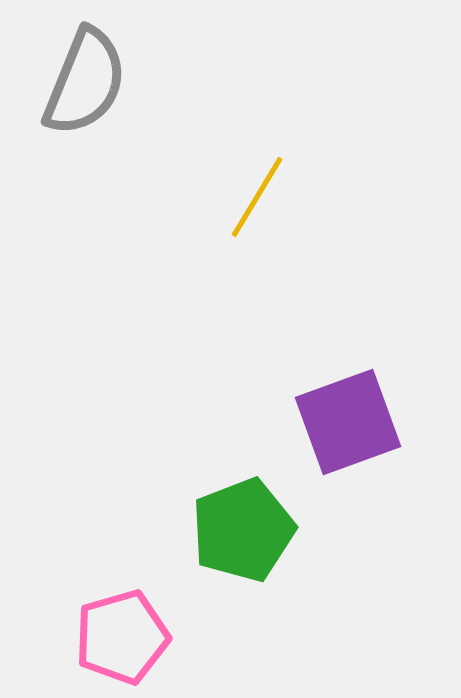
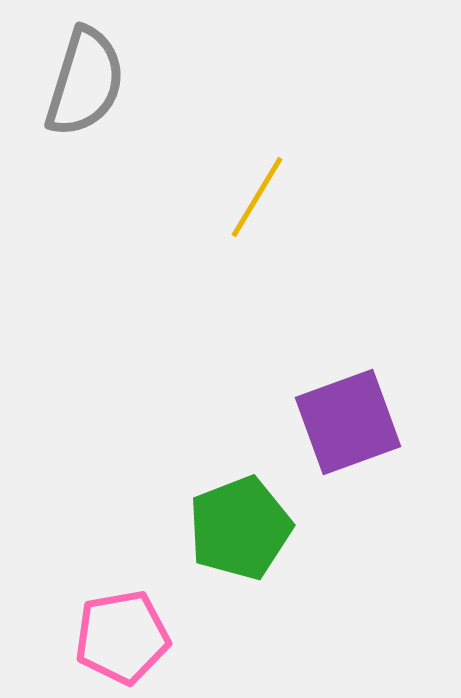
gray semicircle: rotated 5 degrees counterclockwise
green pentagon: moved 3 px left, 2 px up
pink pentagon: rotated 6 degrees clockwise
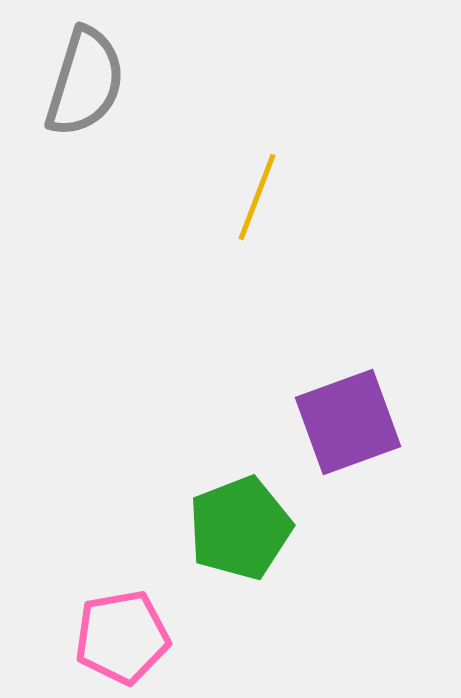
yellow line: rotated 10 degrees counterclockwise
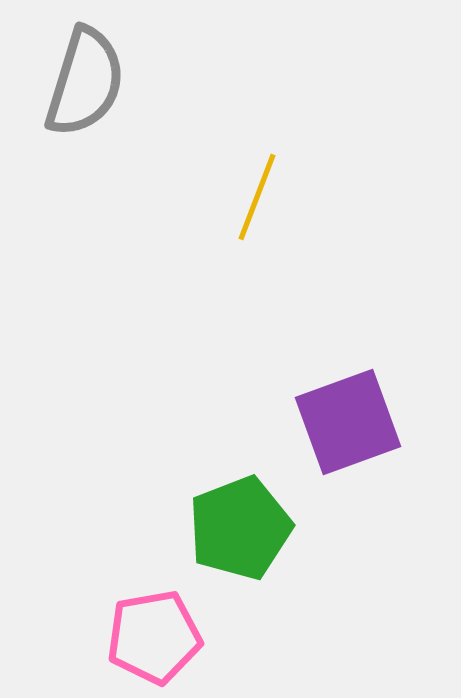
pink pentagon: moved 32 px right
